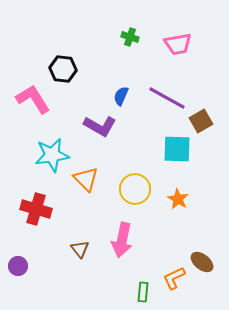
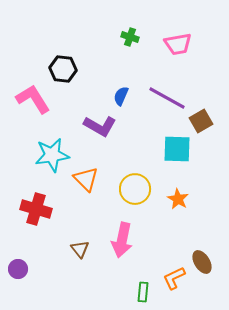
brown ellipse: rotated 20 degrees clockwise
purple circle: moved 3 px down
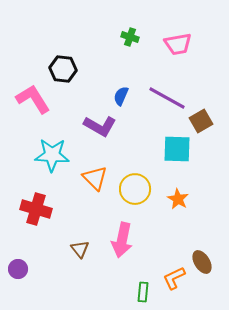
cyan star: rotated 12 degrees clockwise
orange triangle: moved 9 px right, 1 px up
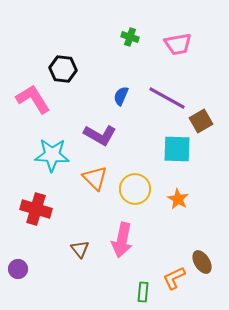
purple L-shape: moved 9 px down
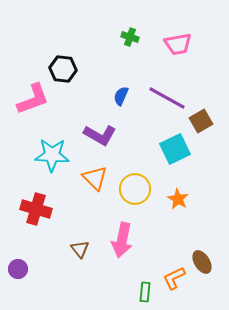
pink L-shape: rotated 102 degrees clockwise
cyan square: moved 2 px left; rotated 28 degrees counterclockwise
green rectangle: moved 2 px right
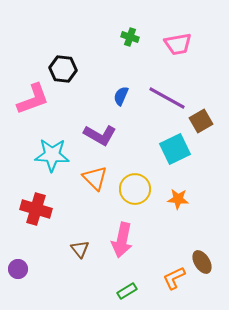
orange star: rotated 25 degrees counterclockwise
green rectangle: moved 18 px left, 1 px up; rotated 54 degrees clockwise
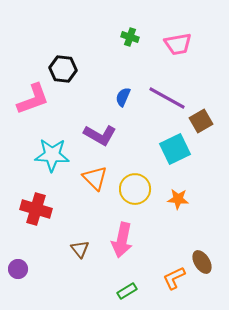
blue semicircle: moved 2 px right, 1 px down
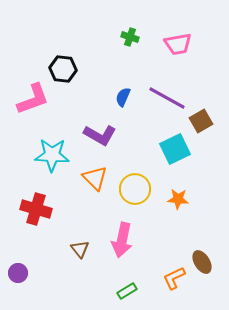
purple circle: moved 4 px down
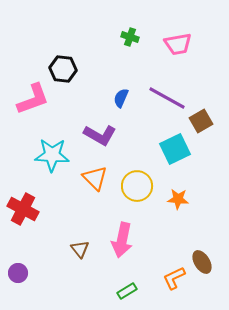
blue semicircle: moved 2 px left, 1 px down
yellow circle: moved 2 px right, 3 px up
red cross: moved 13 px left; rotated 12 degrees clockwise
